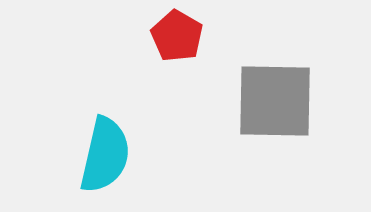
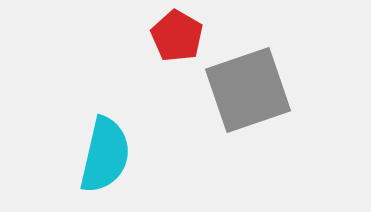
gray square: moved 27 px left, 11 px up; rotated 20 degrees counterclockwise
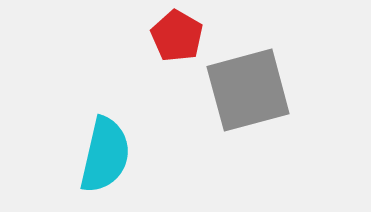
gray square: rotated 4 degrees clockwise
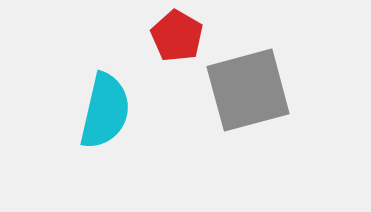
cyan semicircle: moved 44 px up
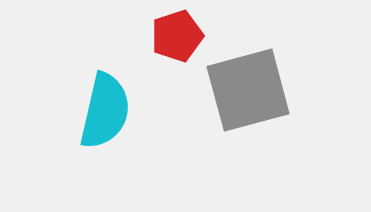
red pentagon: rotated 24 degrees clockwise
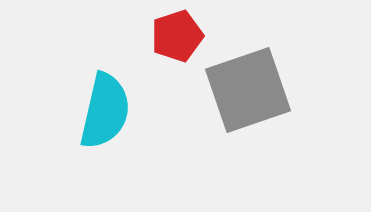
gray square: rotated 4 degrees counterclockwise
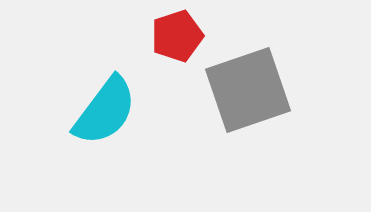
cyan semicircle: rotated 24 degrees clockwise
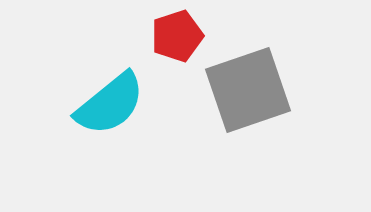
cyan semicircle: moved 5 px right, 7 px up; rotated 14 degrees clockwise
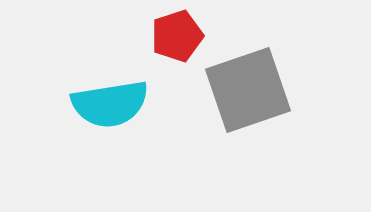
cyan semicircle: rotated 30 degrees clockwise
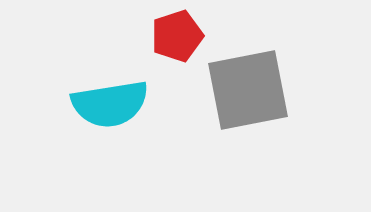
gray square: rotated 8 degrees clockwise
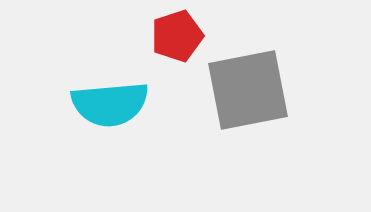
cyan semicircle: rotated 4 degrees clockwise
